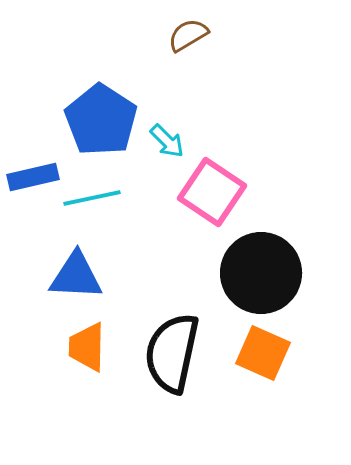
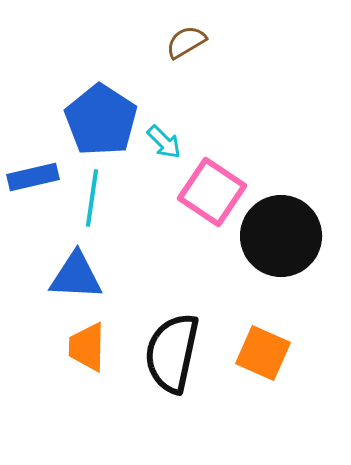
brown semicircle: moved 2 px left, 7 px down
cyan arrow: moved 3 px left, 1 px down
cyan line: rotated 70 degrees counterclockwise
black circle: moved 20 px right, 37 px up
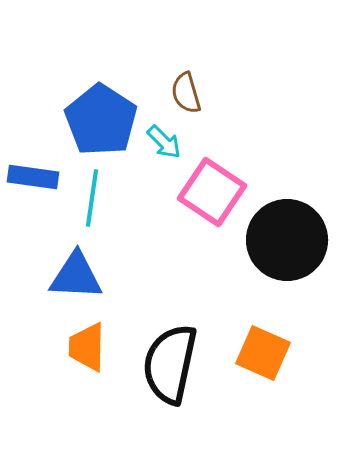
brown semicircle: moved 51 px down; rotated 75 degrees counterclockwise
blue rectangle: rotated 21 degrees clockwise
black circle: moved 6 px right, 4 px down
black semicircle: moved 2 px left, 11 px down
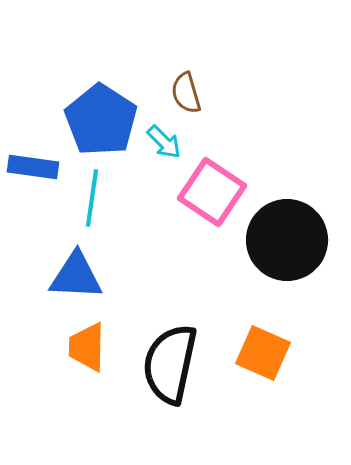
blue rectangle: moved 10 px up
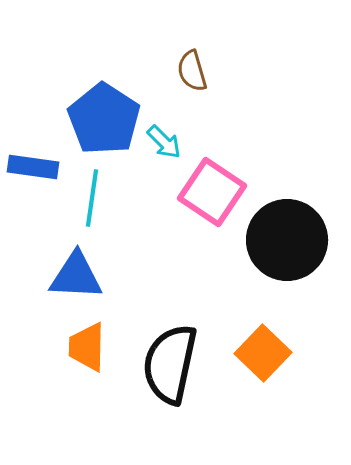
brown semicircle: moved 6 px right, 22 px up
blue pentagon: moved 3 px right, 1 px up
orange square: rotated 20 degrees clockwise
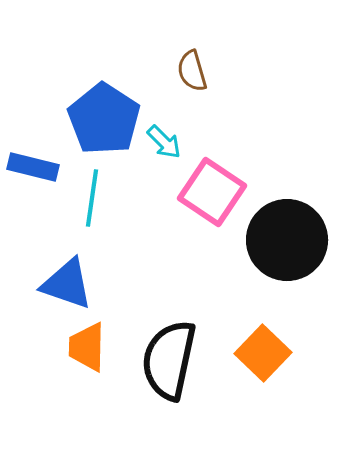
blue rectangle: rotated 6 degrees clockwise
blue triangle: moved 9 px left, 8 px down; rotated 16 degrees clockwise
black semicircle: moved 1 px left, 4 px up
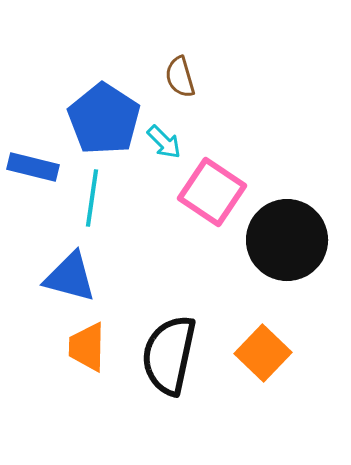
brown semicircle: moved 12 px left, 6 px down
blue triangle: moved 3 px right, 7 px up; rotated 4 degrees counterclockwise
black semicircle: moved 5 px up
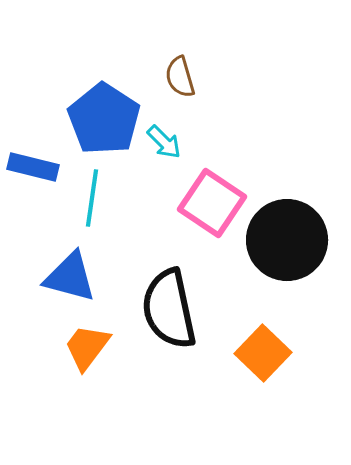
pink square: moved 11 px down
orange trapezoid: rotated 36 degrees clockwise
black semicircle: moved 46 px up; rotated 24 degrees counterclockwise
